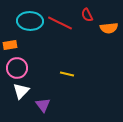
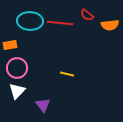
red semicircle: rotated 24 degrees counterclockwise
red line: rotated 20 degrees counterclockwise
orange semicircle: moved 1 px right, 3 px up
white triangle: moved 4 px left
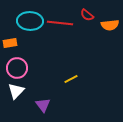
orange rectangle: moved 2 px up
yellow line: moved 4 px right, 5 px down; rotated 40 degrees counterclockwise
white triangle: moved 1 px left
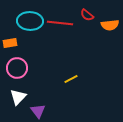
white triangle: moved 2 px right, 6 px down
purple triangle: moved 5 px left, 6 px down
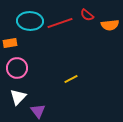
red line: rotated 25 degrees counterclockwise
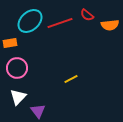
cyan ellipse: rotated 45 degrees counterclockwise
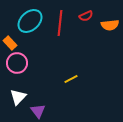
red semicircle: moved 1 px left, 1 px down; rotated 64 degrees counterclockwise
red line: rotated 65 degrees counterclockwise
orange rectangle: rotated 56 degrees clockwise
pink circle: moved 5 px up
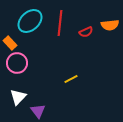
red semicircle: moved 16 px down
